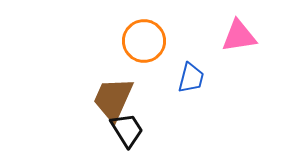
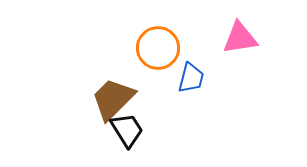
pink triangle: moved 1 px right, 2 px down
orange circle: moved 14 px right, 7 px down
brown trapezoid: rotated 21 degrees clockwise
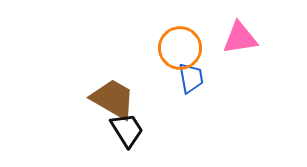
orange circle: moved 22 px right
blue trapezoid: rotated 24 degrees counterclockwise
brown trapezoid: rotated 75 degrees clockwise
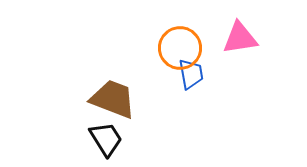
blue trapezoid: moved 4 px up
brown trapezoid: rotated 9 degrees counterclockwise
black trapezoid: moved 21 px left, 9 px down
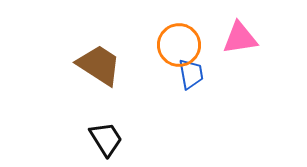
orange circle: moved 1 px left, 3 px up
brown trapezoid: moved 14 px left, 34 px up; rotated 12 degrees clockwise
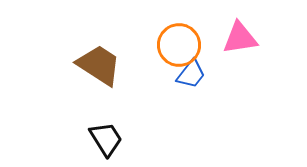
blue trapezoid: rotated 48 degrees clockwise
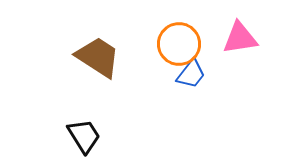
orange circle: moved 1 px up
brown trapezoid: moved 1 px left, 8 px up
black trapezoid: moved 22 px left, 3 px up
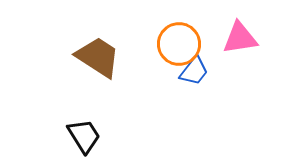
blue trapezoid: moved 3 px right, 3 px up
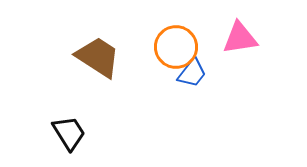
orange circle: moved 3 px left, 3 px down
blue trapezoid: moved 2 px left, 2 px down
black trapezoid: moved 15 px left, 3 px up
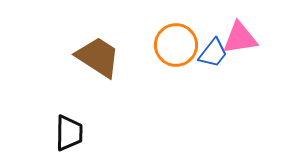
orange circle: moved 2 px up
blue trapezoid: moved 21 px right, 20 px up
black trapezoid: rotated 33 degrees clockwise
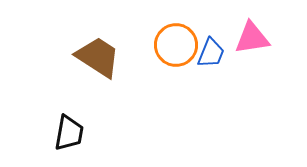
pink triangle: moved 12 px right
blue trapezoid: moved 2 px left; rotated 16 degrees counterclockwise
black trapezoid: rotated 9 degrees clockwise
